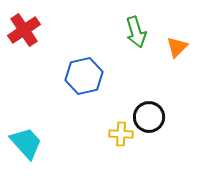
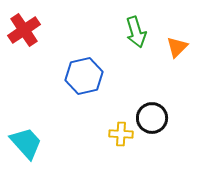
black circle: moved 3 px right, 1 px down
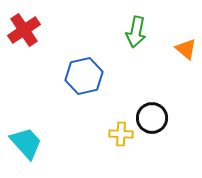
green arrow: rotated 28 degrees clockwise
orange triangle: moved 9 px right, 2 px down; rotated 35 degrees counterclockwise
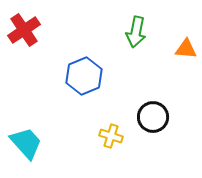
orange triangle: rotated 35 degrees counterclockwise
blue hexagon: rotated 9 degrees counterclockwise
black circle: moved 1 px right, 1 px up
yellow cross: moved 10 px left, 2 px down; rotated 15 degrees clockwise
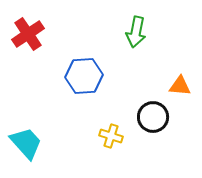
red cross: moved 4 px right, 4 px down
orange triangle: moved 6 px left, 37 px down
blue hexagon: rotated 18 degrees clockwise
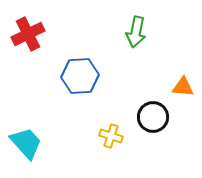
red cross: rotated 8 degrees clockwise
blue hexagon: moved 4 px left
orange triangle: moved 3 px right, 1 px down
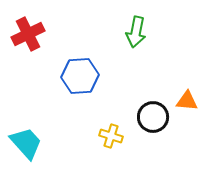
orange triangle: moved 4 px right, 14 px down
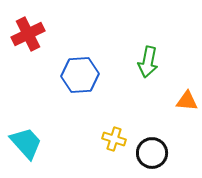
green arrow: moved 12 px right, 30 px down
blue hexagon: moved 1 px up
black circle: moved 1 px left, 36 px down
yellow cross: moved 3 px right, 3 px down
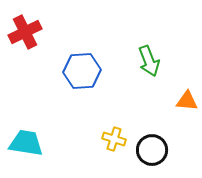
red cross: moved 3 px left, 2 px up
green arrow: moved 1 px right, 1 px up; rotated 32 degrees counterclockwise
blue hexagon: moved 2 px right, 4 px up
cyan trapezoid: rotated 39 degrees counterclockwise
black circle: moved 3 px up
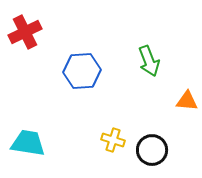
yellow cross: moved 1 px left, 1 px down
cyan trapezoid: moved 2 px right
